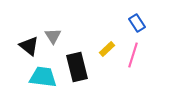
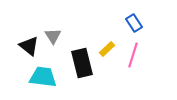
blue rectangle: moved 3 px left
black rectangle: moved 5 px right, 4 px up
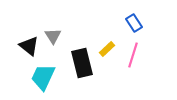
cyan trapezoid: rotated 72 degrees counterclockwise
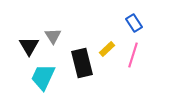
black triangle: rotated 20 degrees clockwise
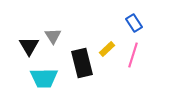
cyan trapezoid: moved 1 px right, 1 px down; rotated 116 degrees counterclockwise
